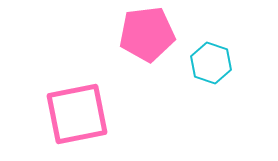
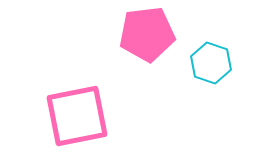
pink square: moved 2 px down
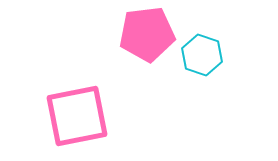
cyan hexagon: moved 9 px left, 8 px up
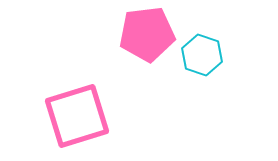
pink square: rotated 6 degrees counterclockwise
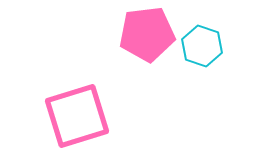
cyan hexagon: moved 9 px up
